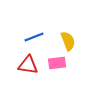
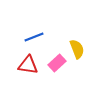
yellow semicircle: moved 9 px right, 8 px down
pink rectangle: rotated 36 degrees counterclockwise
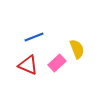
red triangle: rotated 15 degrees clockwise
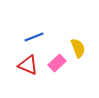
yellow semicircle: moved 1 px right, 1 px up
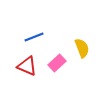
yellow semicircle: moved 4 px right
red triangle: moved 1 px left, 1 px down
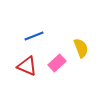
blue line: moved 1 px up
yellow semicircle: moved 1 px left
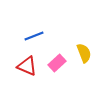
yellow semicircle: moved 3 px right, 5 px down
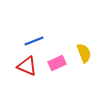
blue line: moved 5 px down
pink rectangle: rotated 18 degrees clockwise
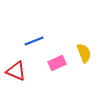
red triangle: moved 11 px left, 5 px down
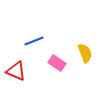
yellow semicircle: moved 1 px right
pink rectangle: rotated 60 degrees clockwise
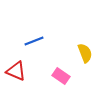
pink rectangle: moved 4 px right, 13 px down
